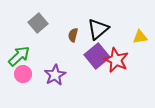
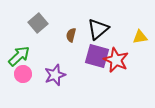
brown semicircle: moved 2 px left
purple square: rotated 35 degrees counterclockwise
purple star: rotated 10 degrees clockwise
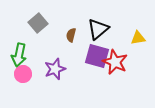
yellow triangle: moved 2 px left, 1 px down
green arrow: moved 1 px up; rotated 145 degrees clockwise
red star: moved 1 px left, 2 px down
purple star: moved 6 px up
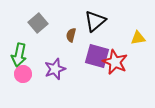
black triangle: moved 3 px left, 8 px up
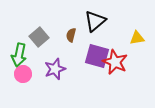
gray square: moved 1 px right, 14 px down
yellow triangle: moved 1 px left
